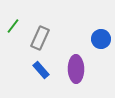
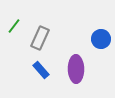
green line: moved 1 px right
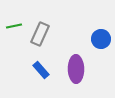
green line: rotated 42 degrees clockwise
gray rectangle: moved 4 px up
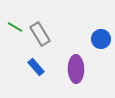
green line: moved 1 px right, 1 px down; rotated 42 degrees clockwise
gray rectangle: rotated 55 degrees counterclockwise
blue rectangle: moved 5 px left, 3 px up
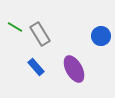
blue circle: moved 3 px up
purple ellipse: moved 2 px left; rotated 28 degrees counterclockwise
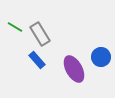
blue circle: moved 21 px down
blue rectangle: moved 1 px right, 7 px up
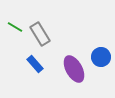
blue rectangle: moved 2 px left, 4 px down
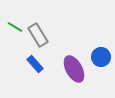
gray rectangle: moved 2 px left, 1 px down
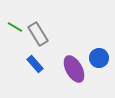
gray rectangle: moved 1 px up
blue circle: moved 2 px left, 1 px down
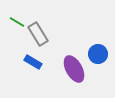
green line: moved 2 px right, 5 px up
blue circle: moved 1 px left, 4 px up
blue rectangle: moved 2 px left, 2 px up; rotated 18 degrees counterclockwise
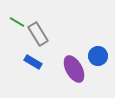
blue circle: moved 2 px down
